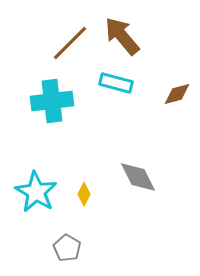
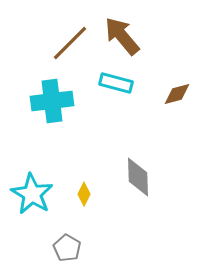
gray diamond: rotated 24 degrees clockwise
cyan star: moved 4 px left, 2 px down
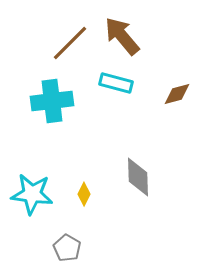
cyan star: rotated 24 degrees counterclockwise
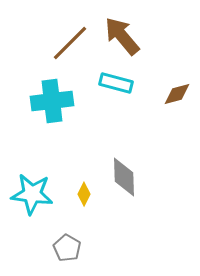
gray diamond: moved 14 px left
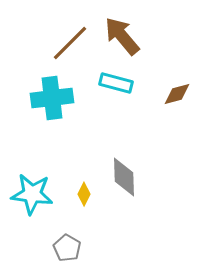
cyan cross: moved 3 px up
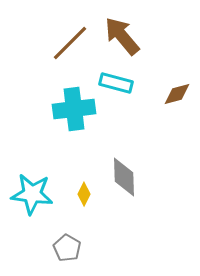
cyan cross: moved 22 px right, 11 px down
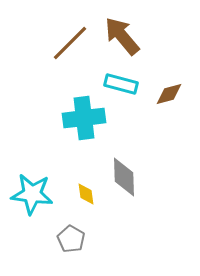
cyan rectangle: moved 5 px right, 1 px down
brown diamond: moved 8 px left
cyan cross: moved 10 px right, 9 px down
yellow diamond: moved 2 px right; rotated 35 degrees counterclockwise
gray pentagon: moved 4 px right, 9 px up
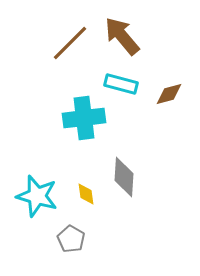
gray diamond: rotated 6 degrees clockwise
cyan star: moved 5 px right, 2 px down; rotated 9 degrees clockwise
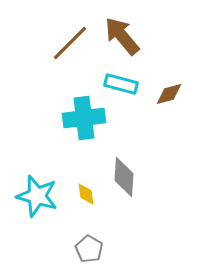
gray pentagon: moved 18 px right, 10 px down
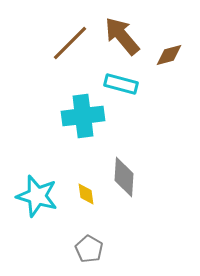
brown diamond: moved 39 px up
cyan cross: moved 1 px left, 2 px up
